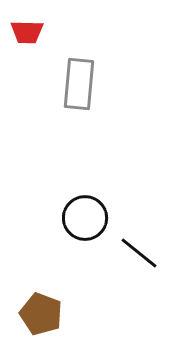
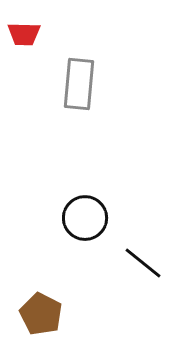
red trapezoid: moved 3 px left, 2 px down
black line: moved 4 px right, 10 px down
brown pentagon: rotated 6 degrees clockwise
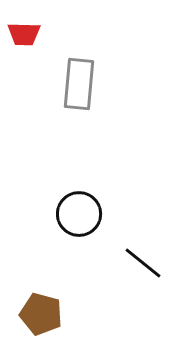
black circle: moved 6 px left, 4 px up
brown pentagon: rotated 12 degrees counterclockwise
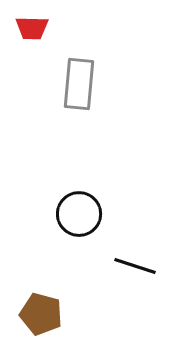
red trapezoid: moved 8 px right, 6 px up
black line: moved 8 px left, 3 px down; rotated 21 degrees counterclockwise
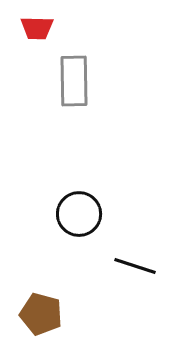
red trapezoid: moved 5 px right
gray rectangle: moved 5 px left, 3 px up; rotated 6 degrees counterclockwise
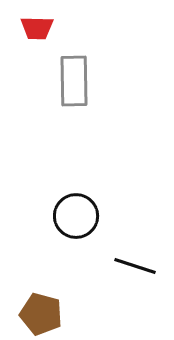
black circle: moved 3 px left, 2 px down
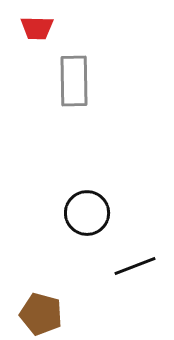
black circle: moved 11 px right, 3 px up
black line: rotated 39 degrees counterclockwise
